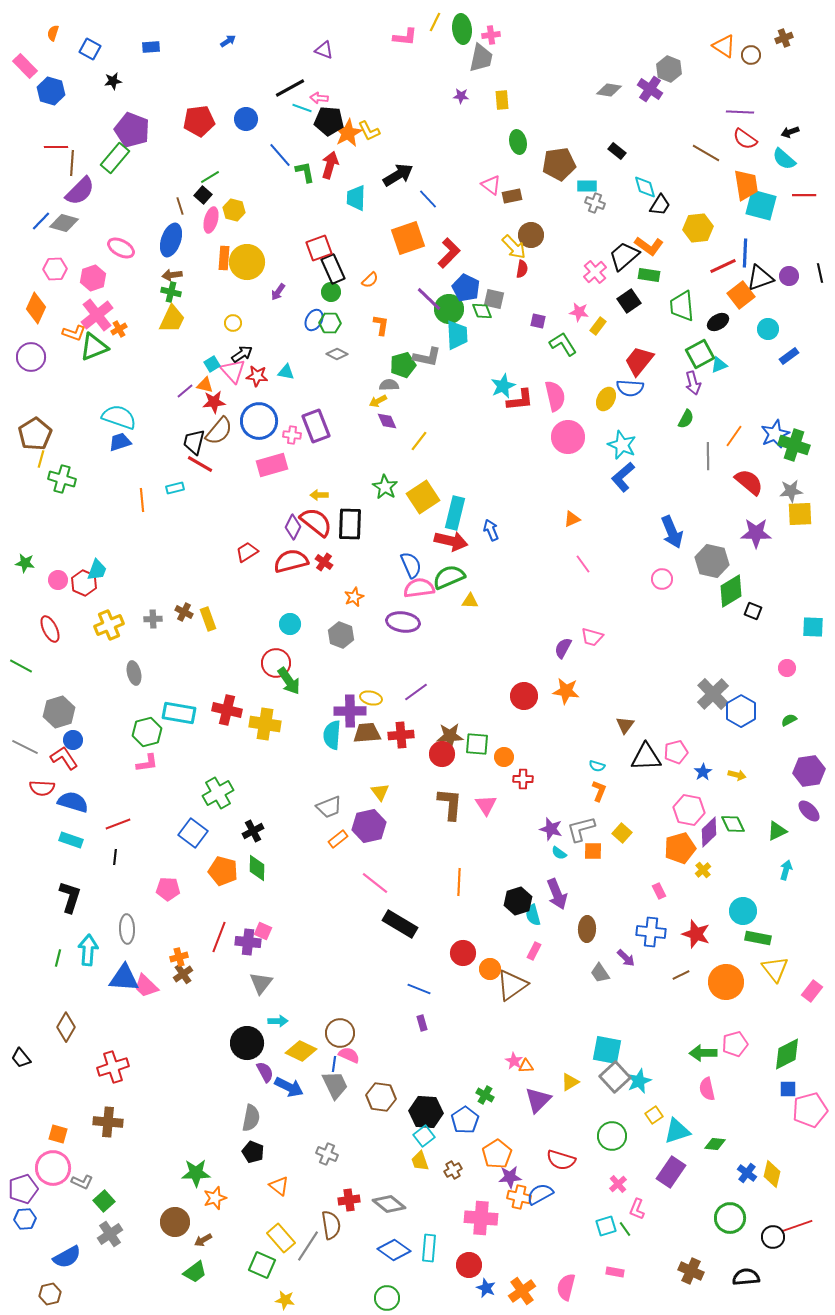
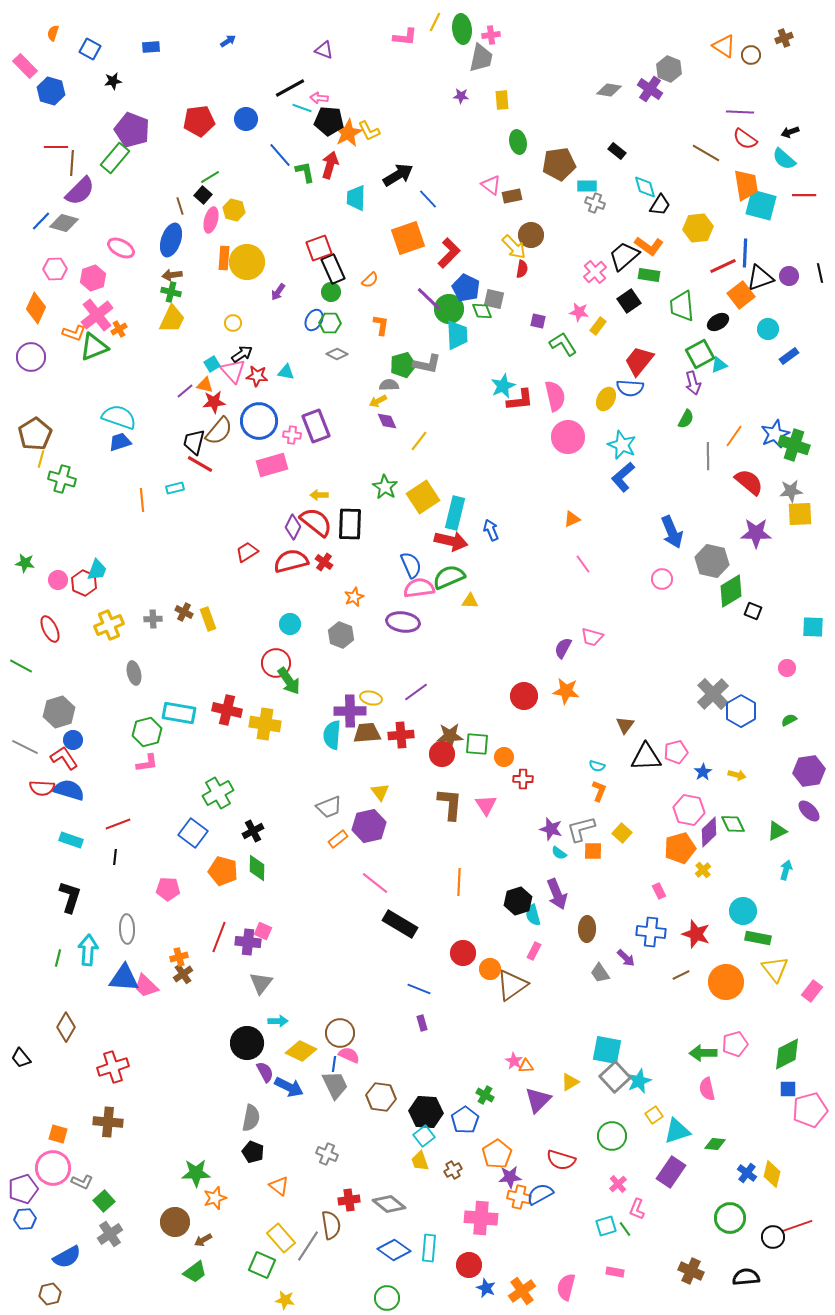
gray L-shape at (427, 357): moved 7 px down
blue semicircle at (73, 802): moved 4 px left, 12 px up
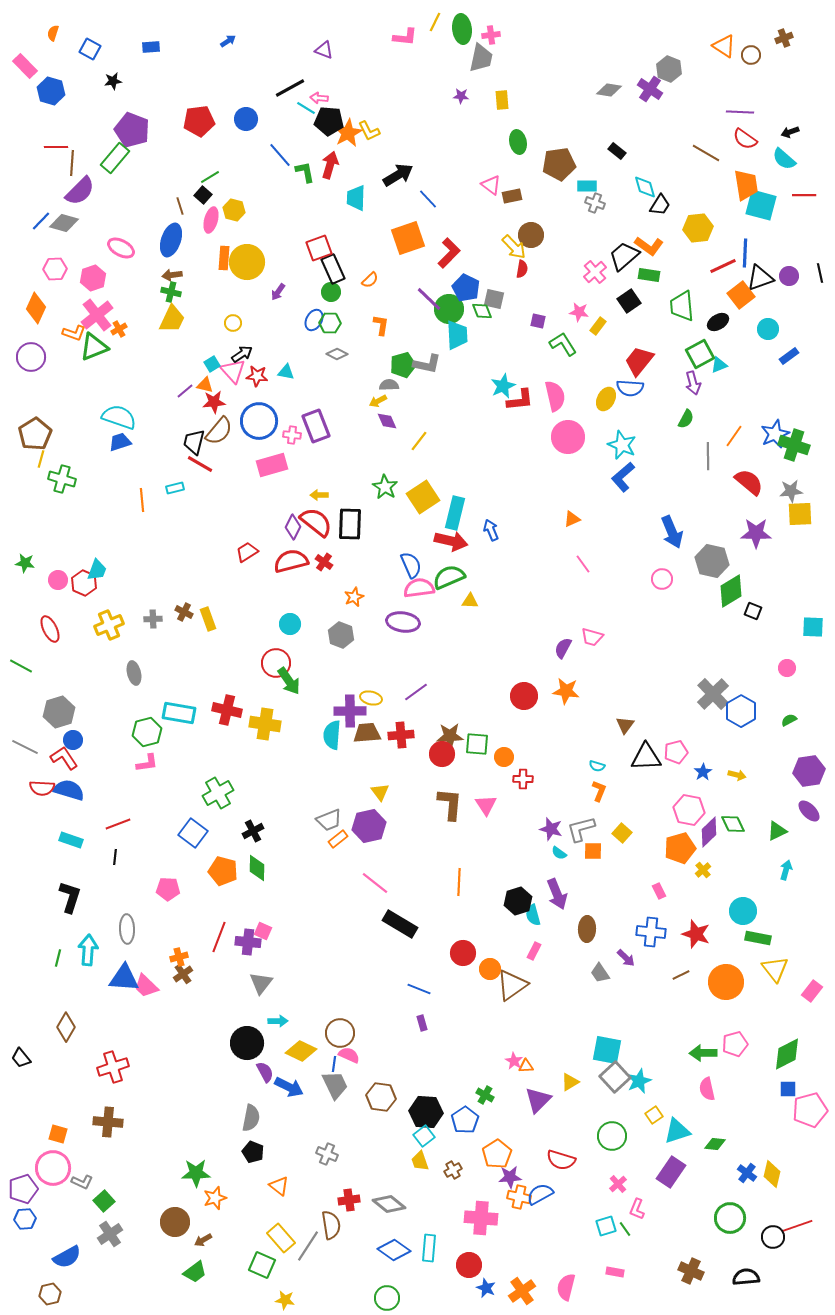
cyan line at (302, 108): moved 4 px right; rotated 12 degrees clockwise
gray trapezoid at (329, 807): moved 13 px down
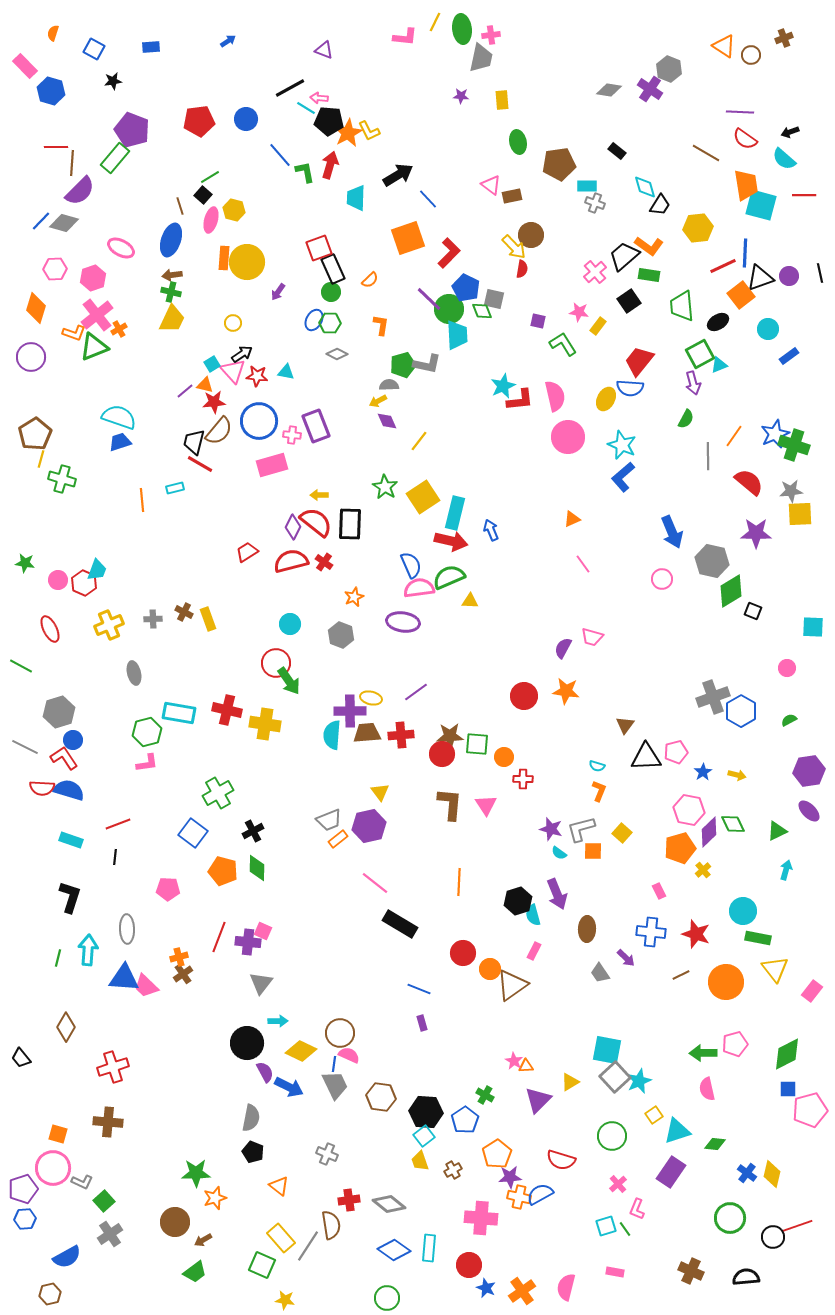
blue square at (90, 49): moved 4 px right
orange diamond at (36, 308): rotated 8 degrees counterclockwise
gray cross at (713, 694): moved 3 px down; rotated 24 degrees clockwise
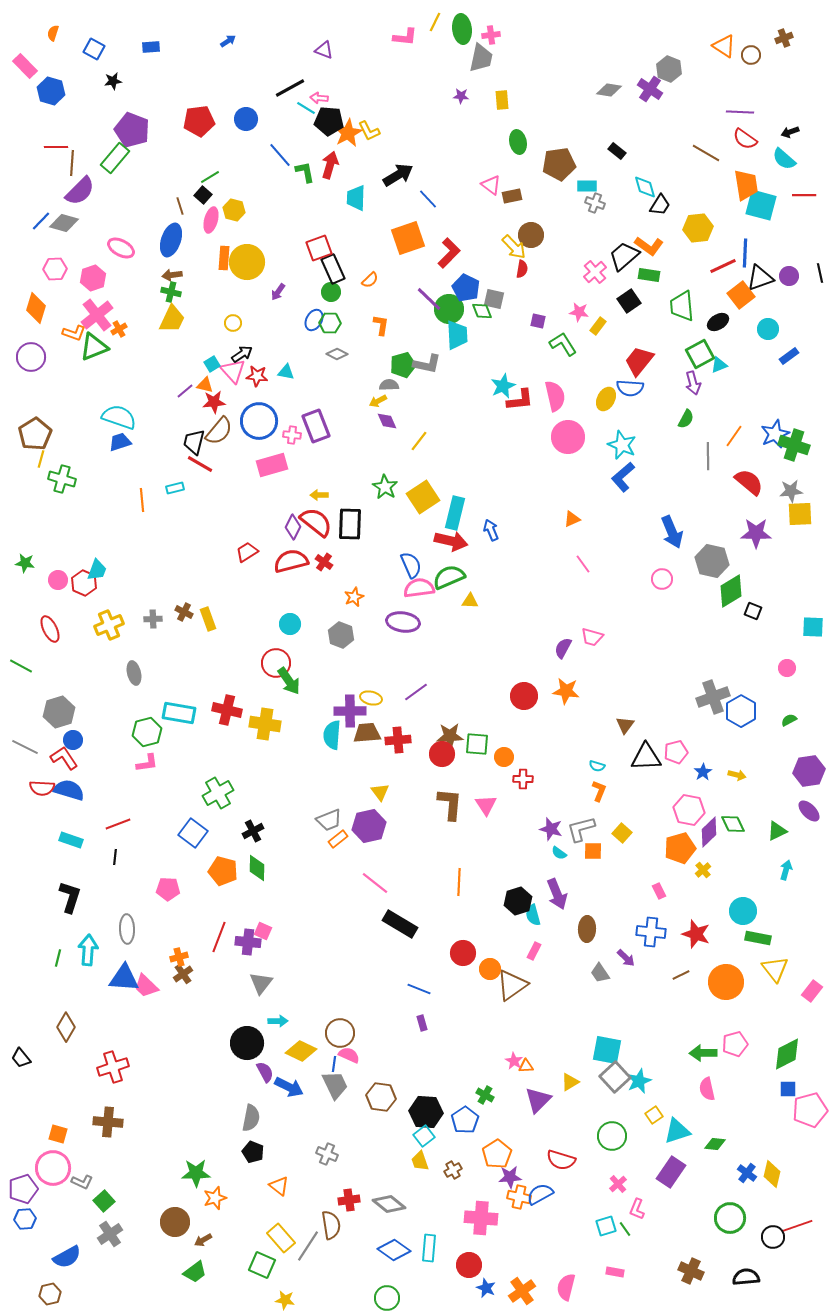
red cross at (401, 735): moved 3 px left, 5 px down
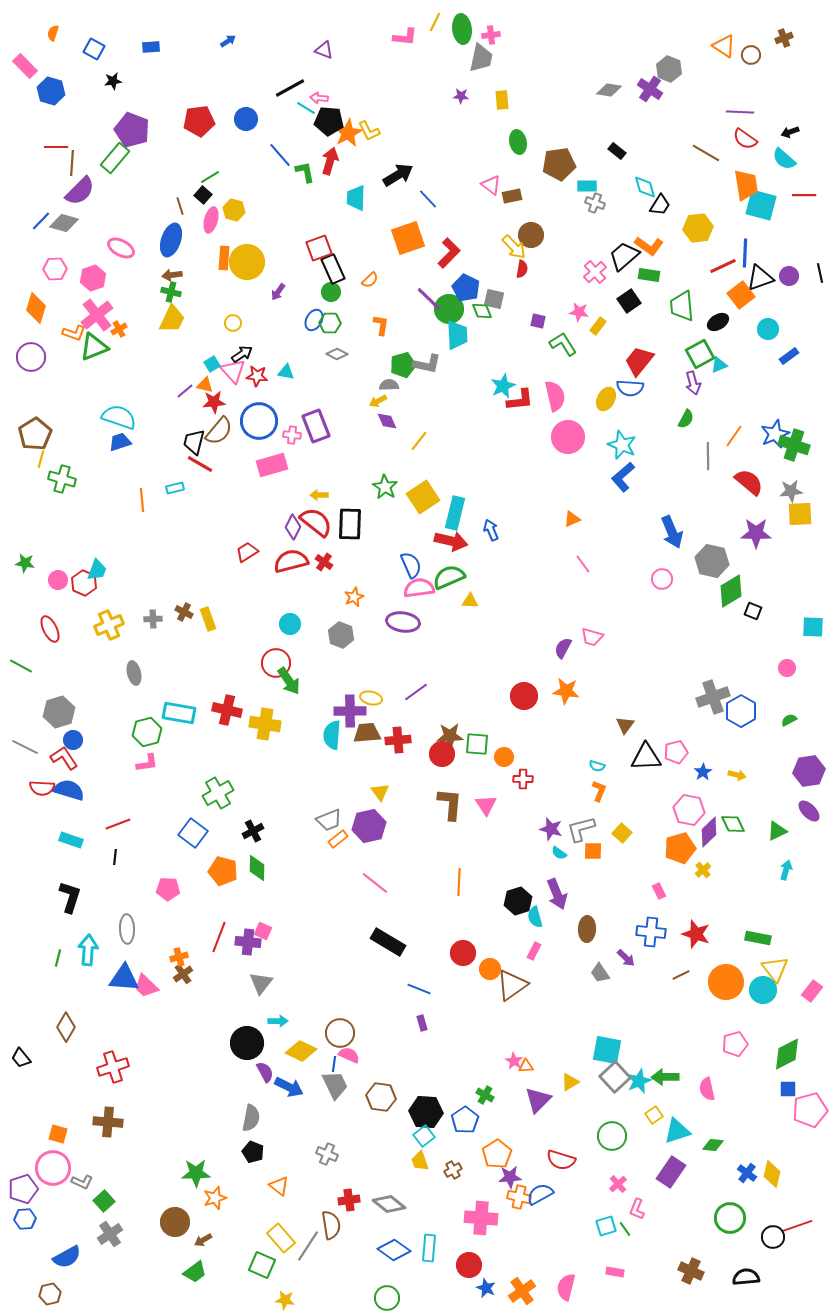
red arrow at (330, 165): moved 4 px up
cyan circle at (743, 911): moved 20 px right, 79 px down
cyan semicircle at (533, 915): moved 2 px right, 2 px down
black rectangle at (400, 924): moved 12 px left, 18 px down
green arrow at (703, 1053): moved 38 px left, 24 px down
green diamond at (715, 1144): moved 2 px left, 1 px down
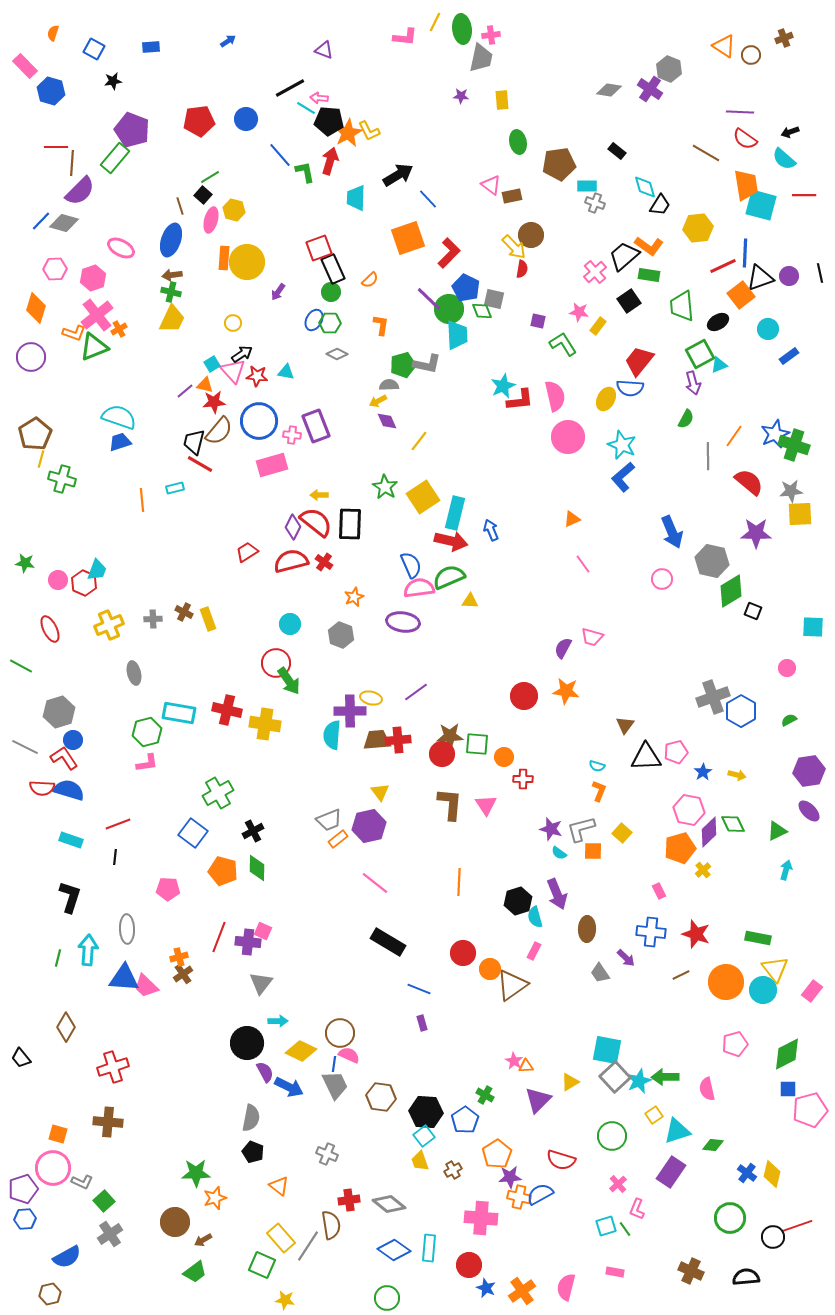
brown trapezoid at (367, 733): moved 10 px right, 7 px down
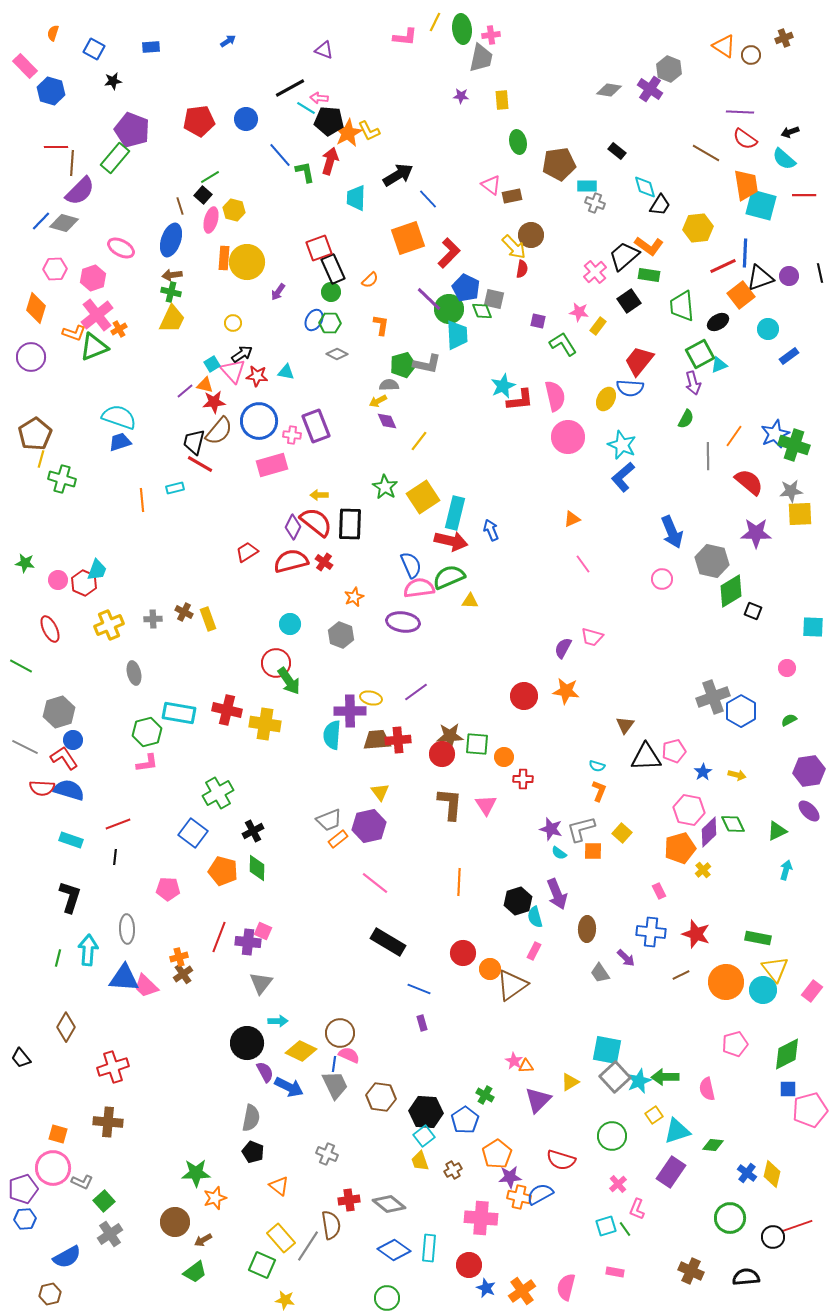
pink pentagon at (676, 752): moved 2 px left, 1 px up
